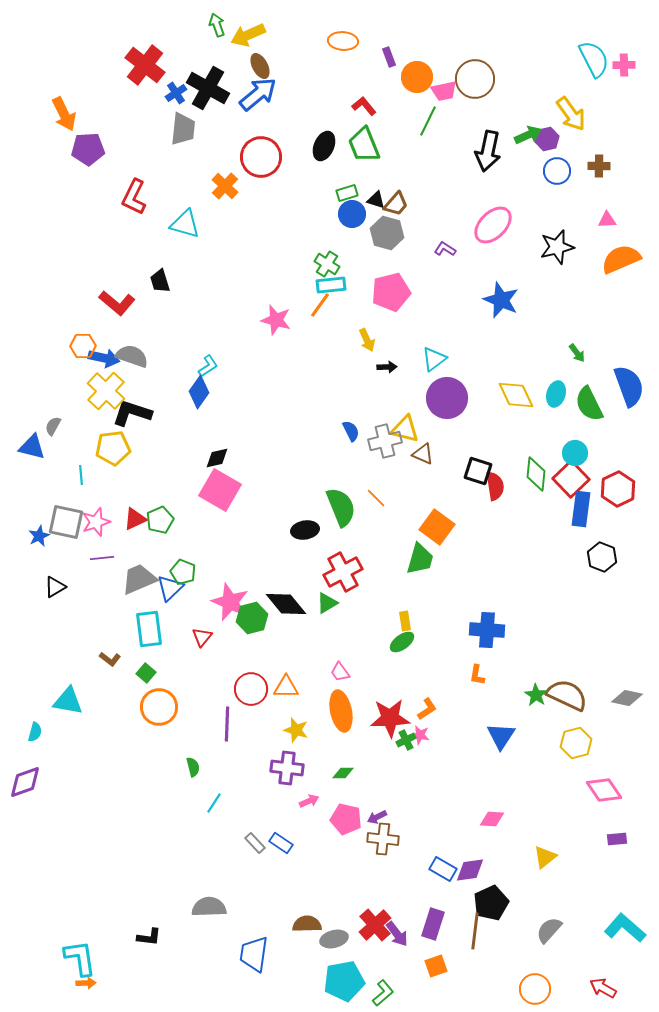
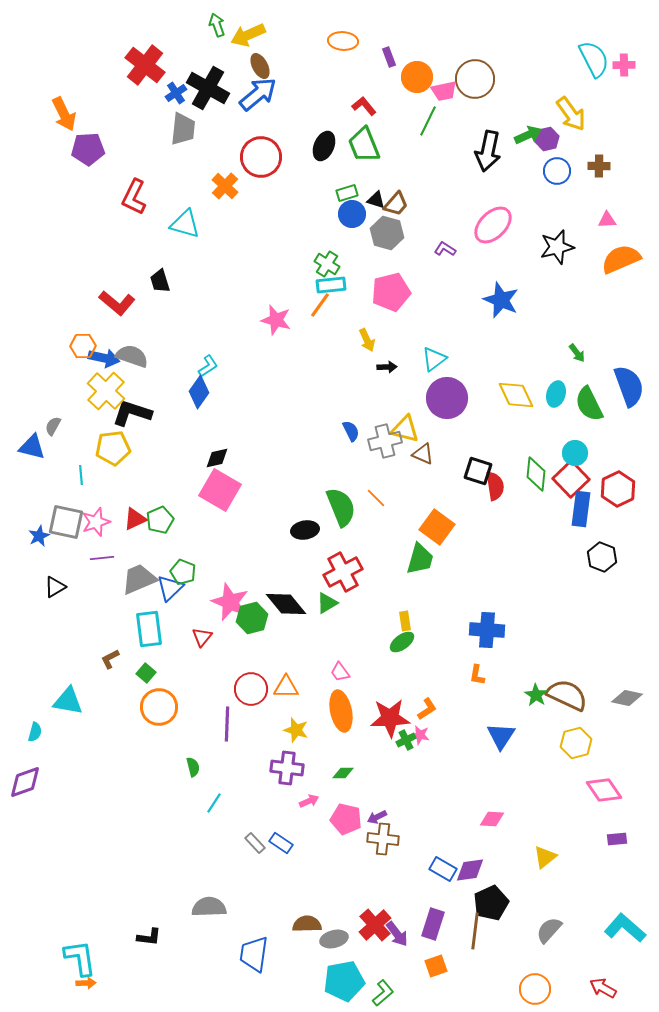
brown L-shape at (110, 659): rotated 115 degrees clockwise
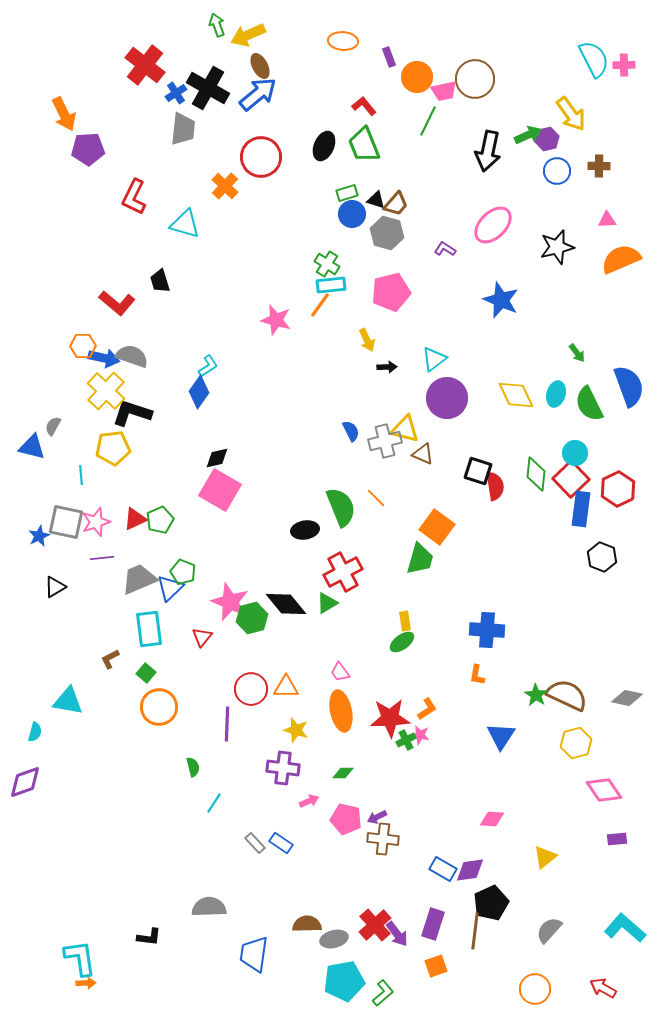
purple cross at (287, 768): moved 4 px left
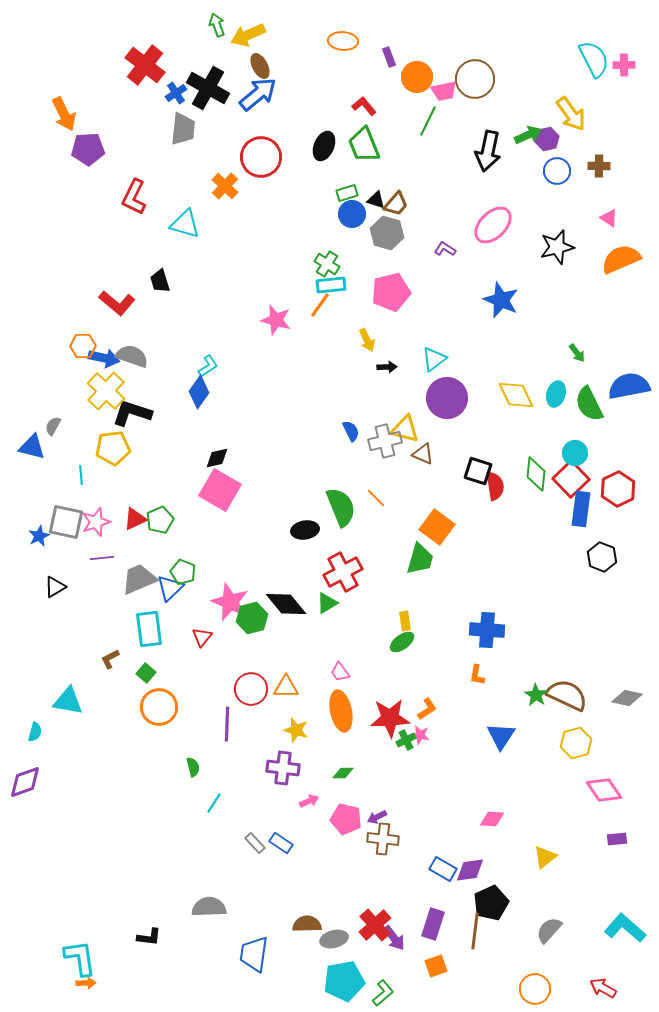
pink triangle at (607, 220): moved 2 px right, 2 px up; rotated 36 degrees clockwise
blue semicircle at (629, 386): rotated 81 degrees counterclockwise
purple arrow at (397, 934): moved 3 px left, 4 px down
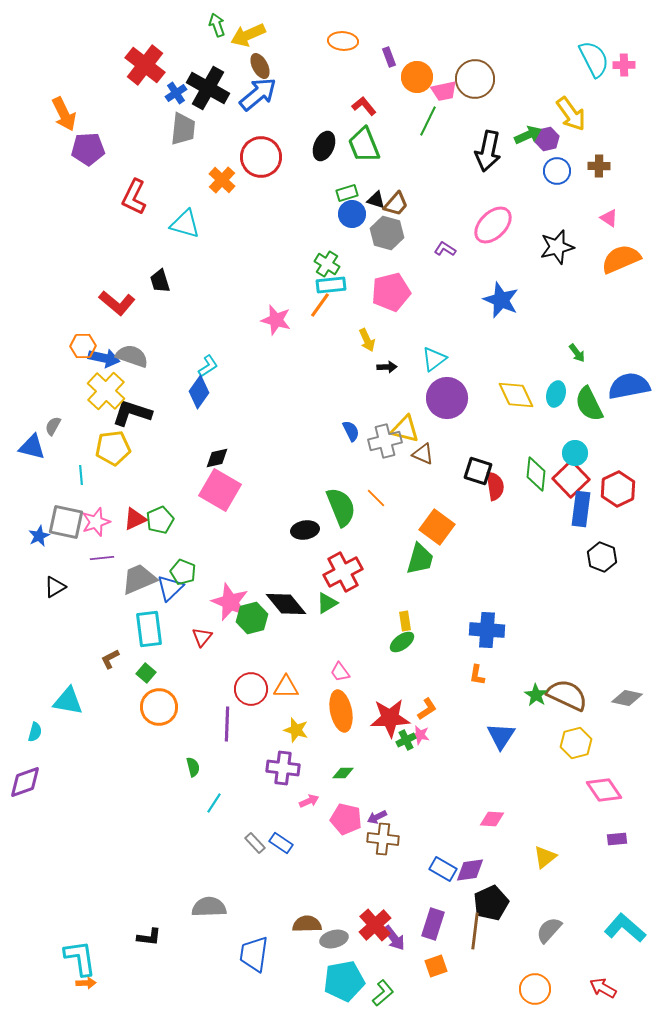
orange cross at (225, 186): moved 3 px left, 6 px up
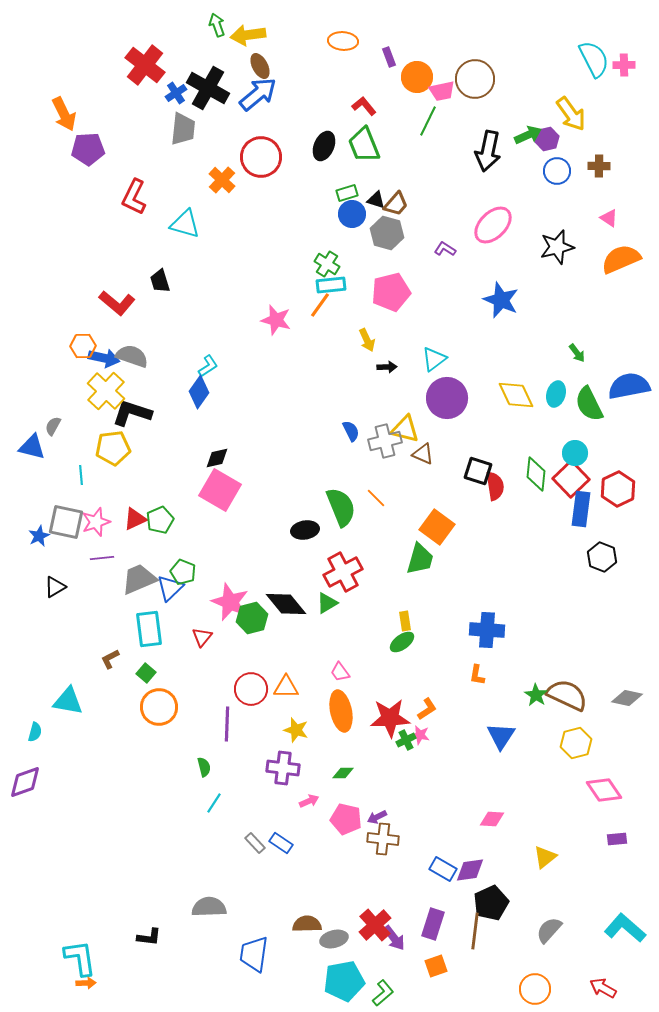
yellow arrow at (248, 35): rotated 16 degrees clockwise
pink trapezoid at (444, 91): moved 2 px left
green semicircle at (193, 767): moved 11 px right
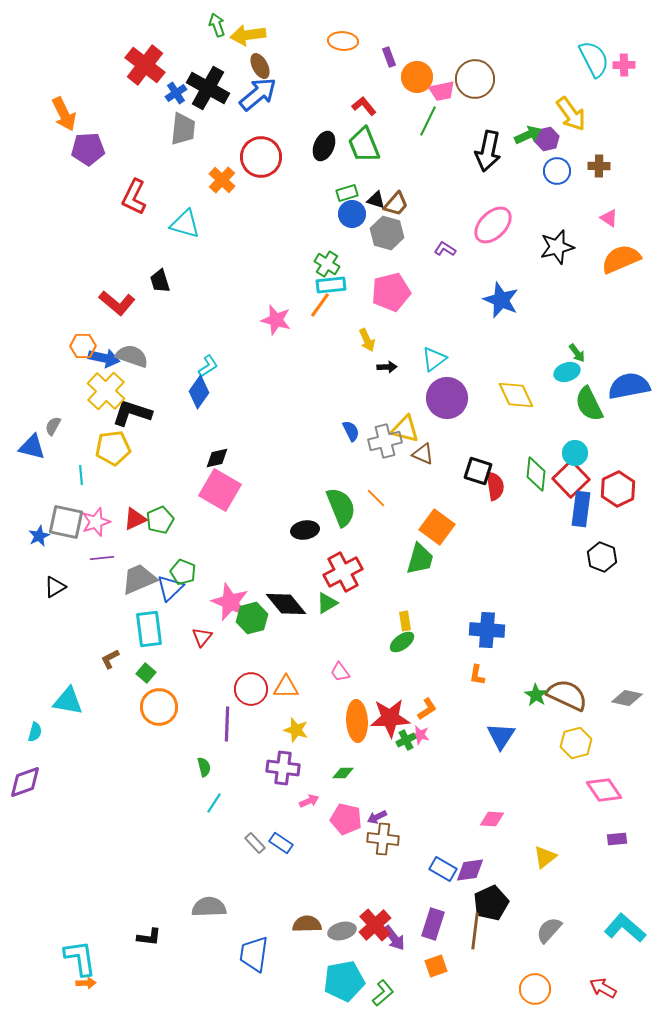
cyan ellipse at (556, 394): moved 11 px right, 22 px up; rotated 55 degrees clockwise
orange ellipse at (341, 711): moved 16 px right, 10 px down; rotated 9 degrees clockwise
gray ellipse at (334, 939): moved 8 px right, 8 px up
